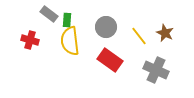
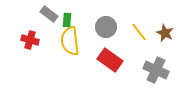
yellow line: moved 4 px up
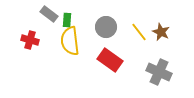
brown star: moved 4 px left, 1 px up
gray cross: moved 3 px right, 2 px down
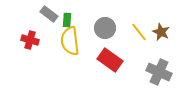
gray circle: moved 1 px left, 1 px down
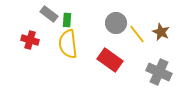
gray circle: moved 11 px right, 5 px up
yellow line: moved 2 px left, 2 px down
yellow semicircle: moved 2 px left, 3 px down
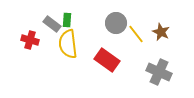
gray rectangle: moved 3 px right, 10 px down
yellow line: moved 1 px left
red rectangle: moved 3 px left
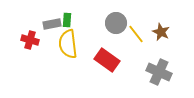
gray rectangle: rotated 48 degrees counterclockwise
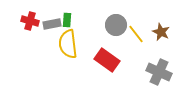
gray circle: moved 2 px down
red cross: moved 19 px up
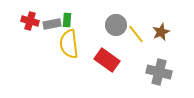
brown star: rotated 24 degrees clockwise
yellow semicircle: moved 1 px right
gray cross: rotated 10 degrees counterclockwise
